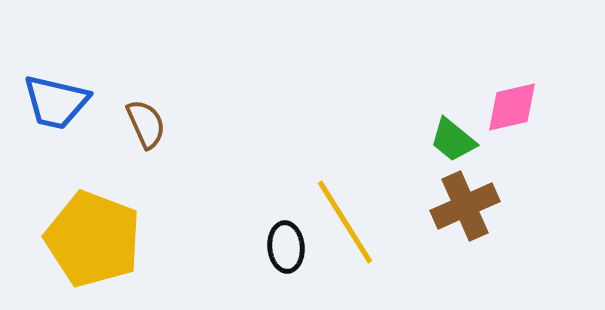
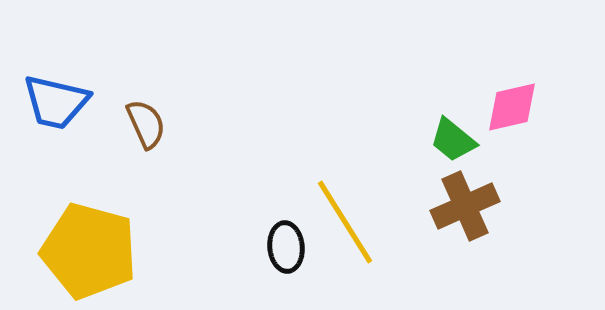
yellow pentagon: moved 4 px left, 12 px down; rotated 6 degrees counterclockwise
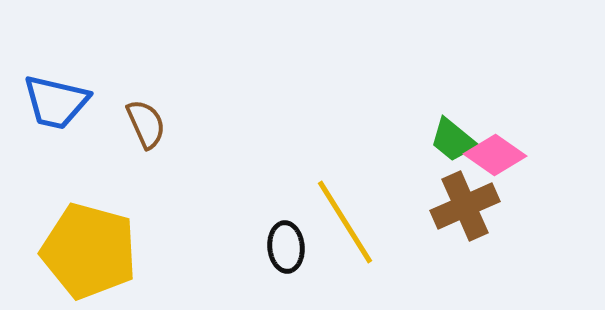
pink diamond: moved 17 px left, 48 px down; rotated 48 degrees clockwise
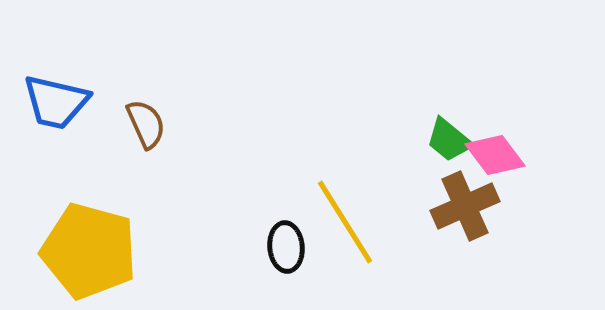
green trapezoid: moved 4 px left
pink diamond: rotated 18 degrees clockwise
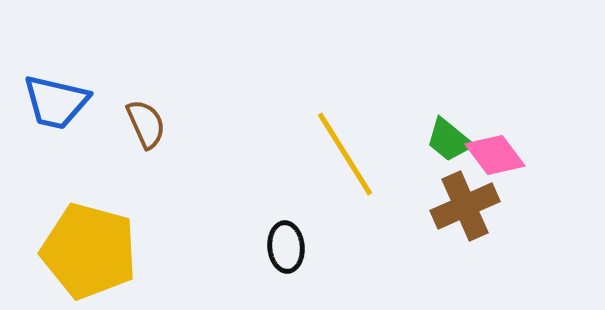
yellow line: moved 68 px up
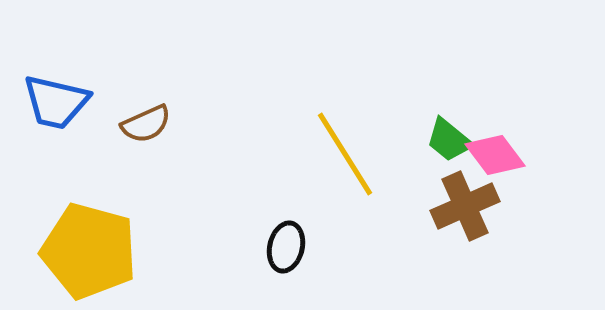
brown semicircle: rotated 90 degrees clockwise
black ellipse: rotated 18 degrees clockwise
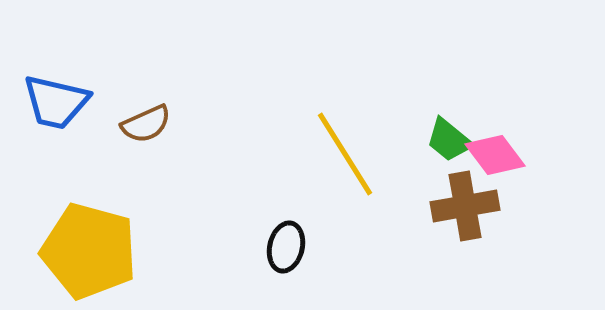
brown cross: rotated 14 degrees clockwise
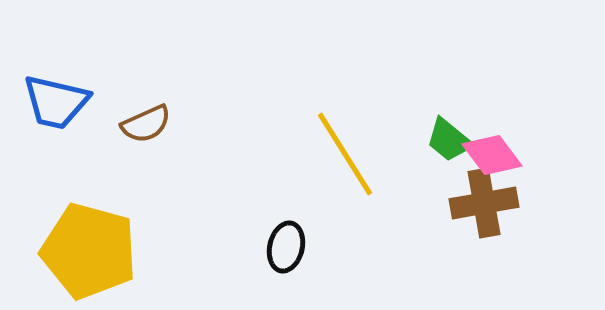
pink diamond: moved 3 px left
brown cross: moved 19 px right, 3 px up
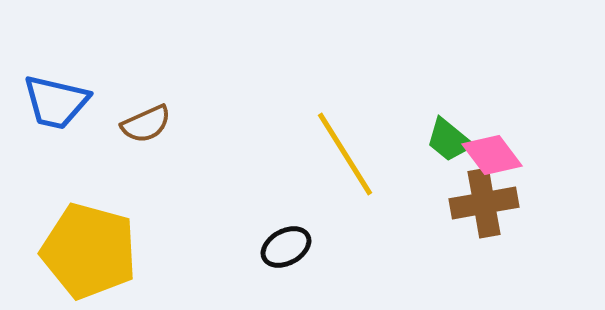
black ellipse: rotated 48 degrees clockwise
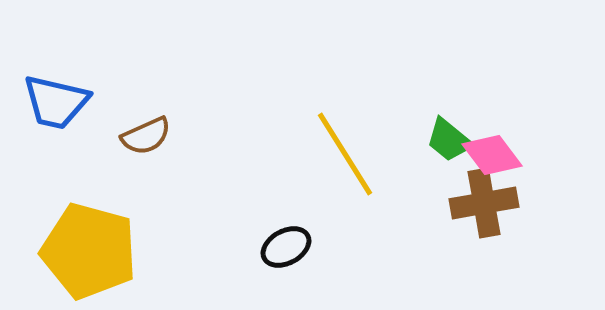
brown semicircle: moved 12 px down
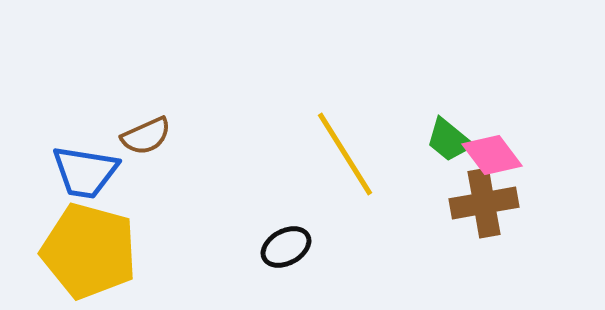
blue trapezoid: moved 29 px right, 70 px down; rotated 4 degrees counterclockwise
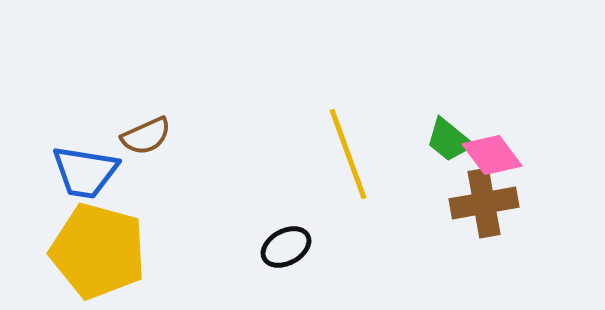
yellow line: moved 3 px right; rotated 12 degrees clockwise
yellow pentagon: moved 9 px right
